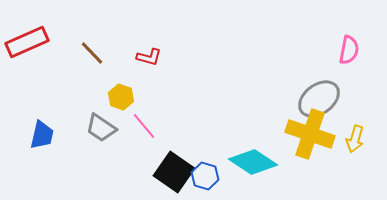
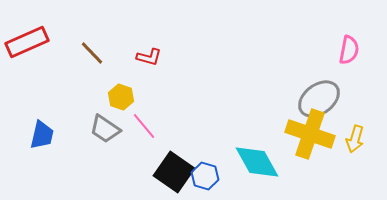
gray trapezoid: moved 4 px right, 1 px down
cyan diamond: moved 4 px right; rotated 27 degrees clockwise
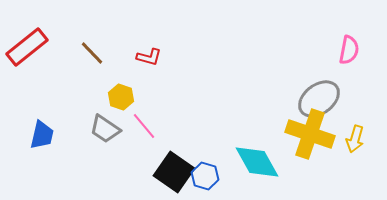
red rectangle: moved 5 px down; rotated 15 degrees counterclockwise
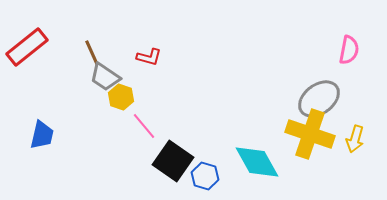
brown line: rotated 20 degrees clockwise
gray trapezoid: moved 52 px up
black square: moved 1 px left, 11 px up
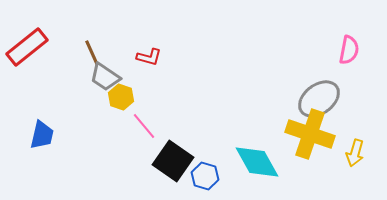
yellow arrow: moved 14 px down
